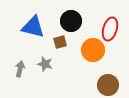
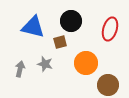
orange circle: moved 7 px left, 13 px down
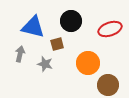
red ellipse: rotated 55 degrees clockwise
brown square: moved 3 px left, 2 px down
orange circle: moved 2 px right
gray arrow: moved 15 px up
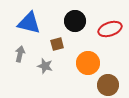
black circle: moved 4 px right
blue triangle: moved 4 px left, 4 px up
gray star: moved 2 px down
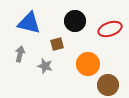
orange circle: moved 1 px down
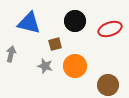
brown square: moved 2 px left
gray arrow: moved 9 px left
orange circle: moved 13 px left, 2 px down
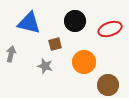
orange circle: moved 9 px right, 4 px up
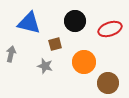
brown circle: moved 2 px up
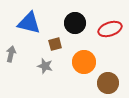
black circle: moved 2 px down
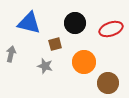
red ellipse: moved 1 px right
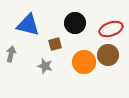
blue triangle: moved 1 px left, 2 px down
brown circle: moved 28 px up
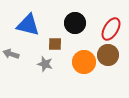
red ellipse: rotated 40 degrees counterclockwise
brown square: rotated 16 degrees clockwise
gray arrow: rotated 84 degrees counterclockwise
gray star: moved 2 px up
